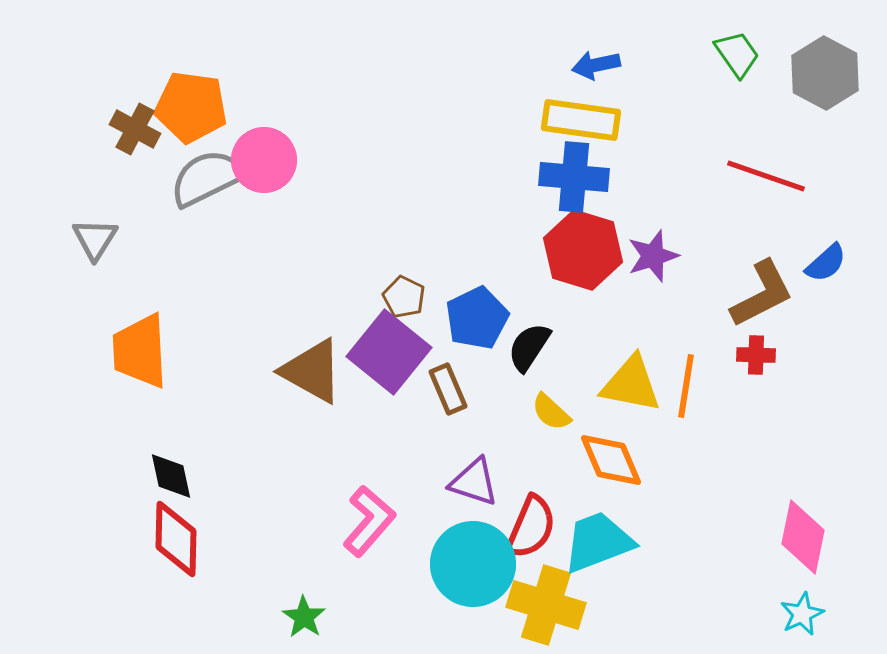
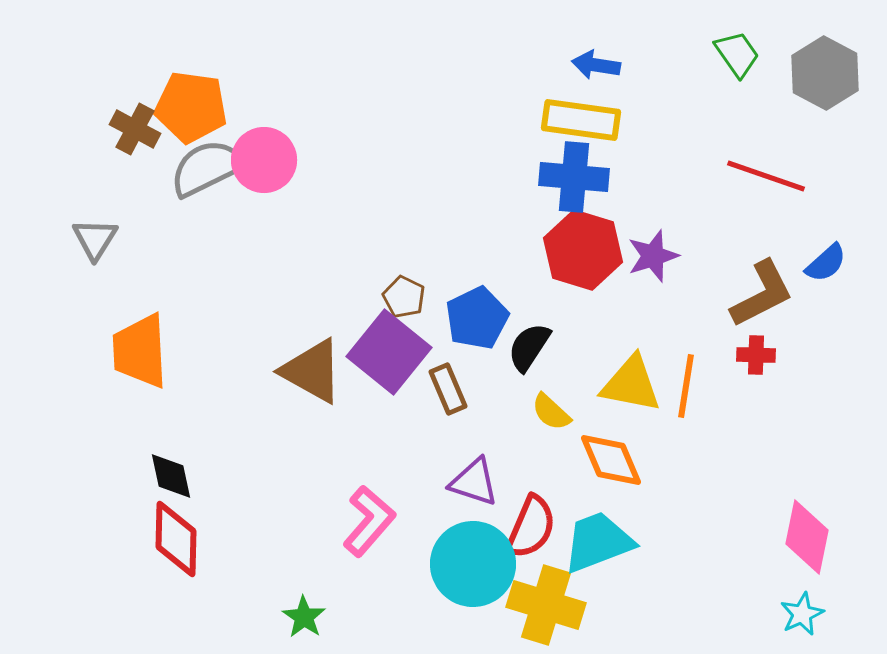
blue arrow: rotated 21 degrees clockwise
gray semicircle: moved 10 px up
pink diamond: moved 4 px right
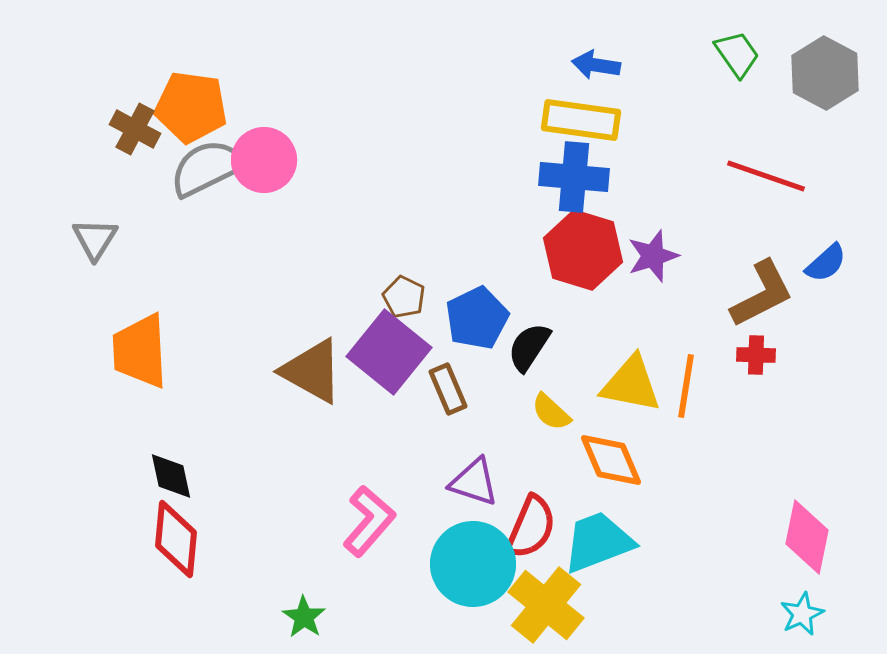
red diamond: rotated 4 degrees clockwise
yellow cross: rotated 22 degrees clockwise
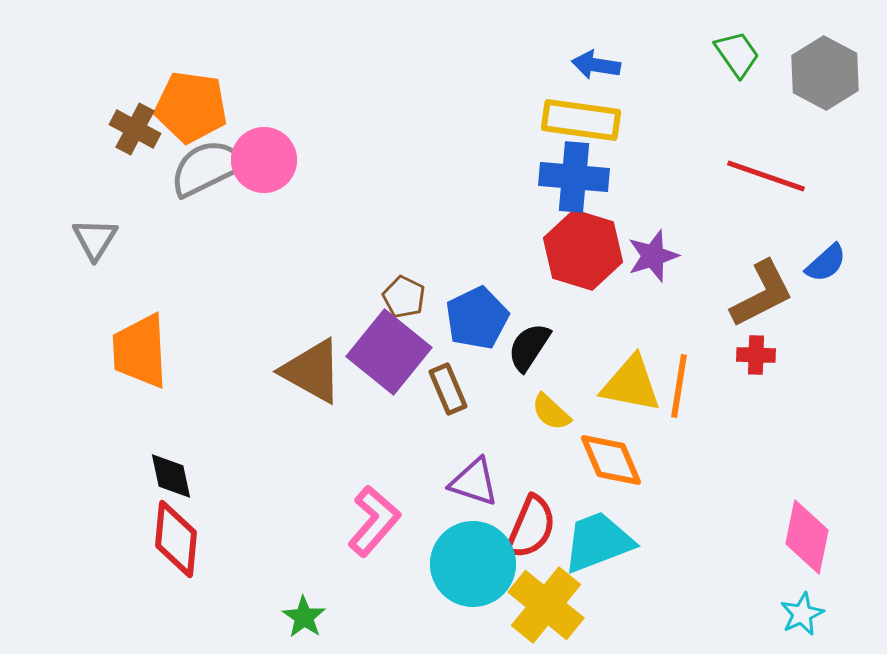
orange line: moved 7 px left
pink L-shape: moved 5 px right
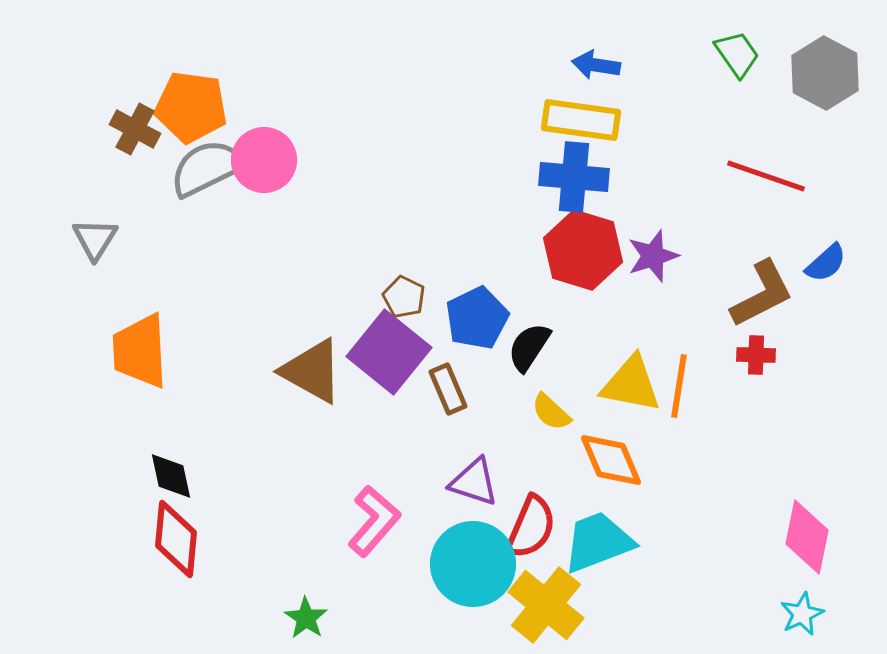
green star: moved 2 px right, 1 px down
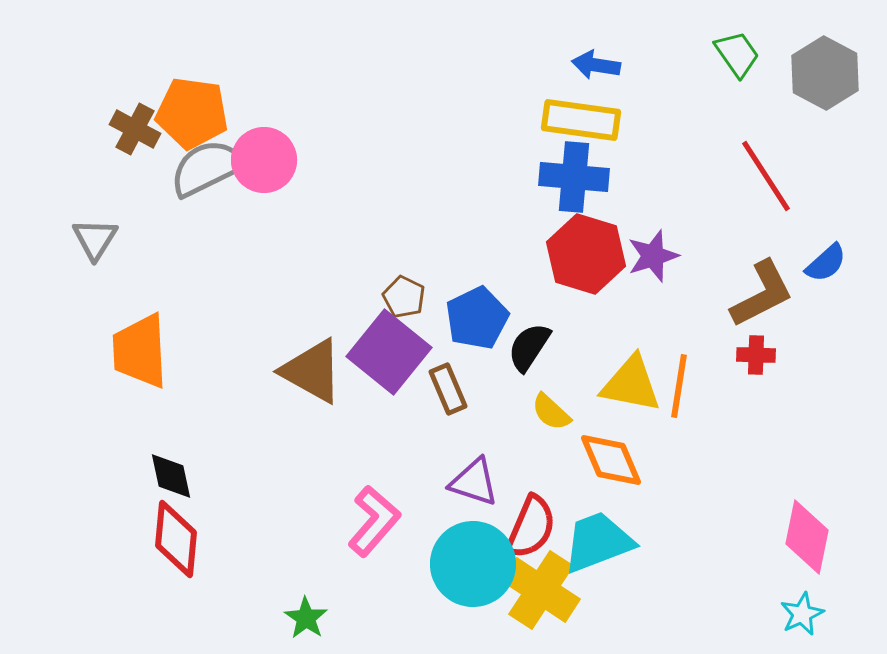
orange pentagon: moved 1 px right, 6 px down
red line: rotated 38 degrees clockwise
red hexagon: moved 3 px right, 4 px down
yellow cross: moved 5 px left, 15 px up; rotated 6 degrees counterclockwise
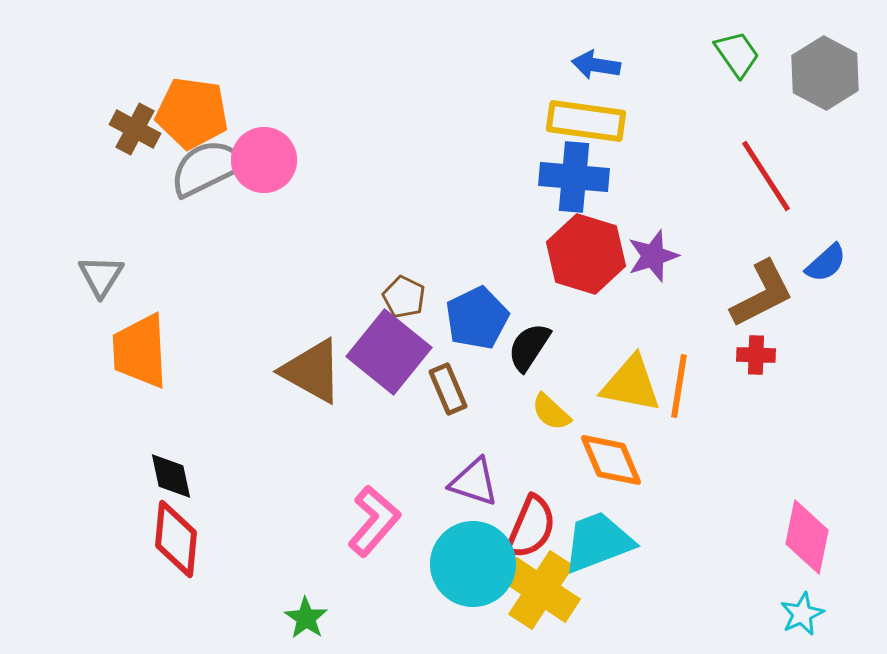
yellow rectangle: moved 5 px right, 1 px down
gray triangle: moved 6 px right, 37 px down
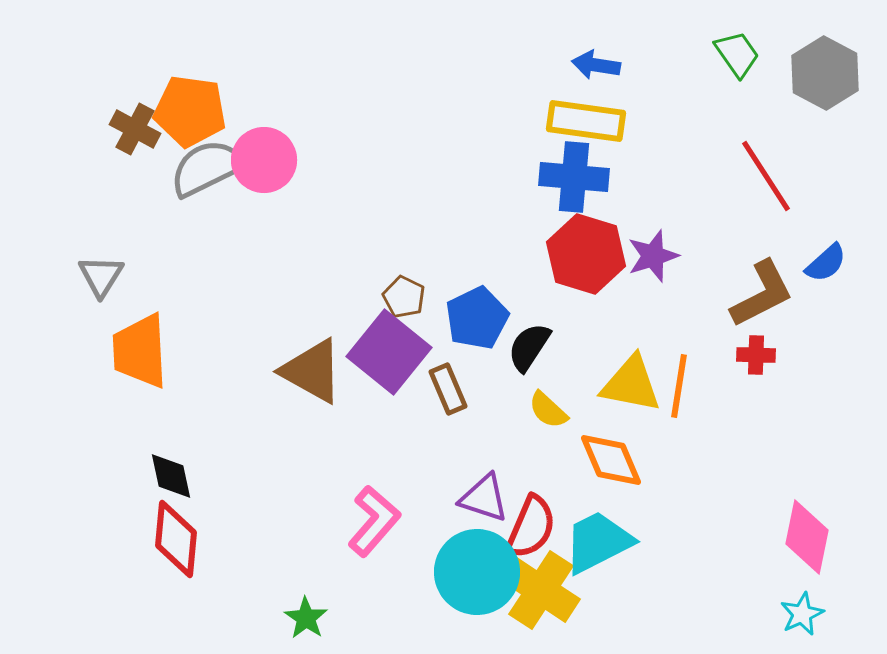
orange pentagon: moved 2 px left, 2 px up
yellow semicircle: moved 3 px left, 2 px up
purple triangle: moved 10 px right, 16 px down
cyan trapezoid: rotated 6 degrees counterclockwise
cyan circle: moved 4 px right, 8 px down
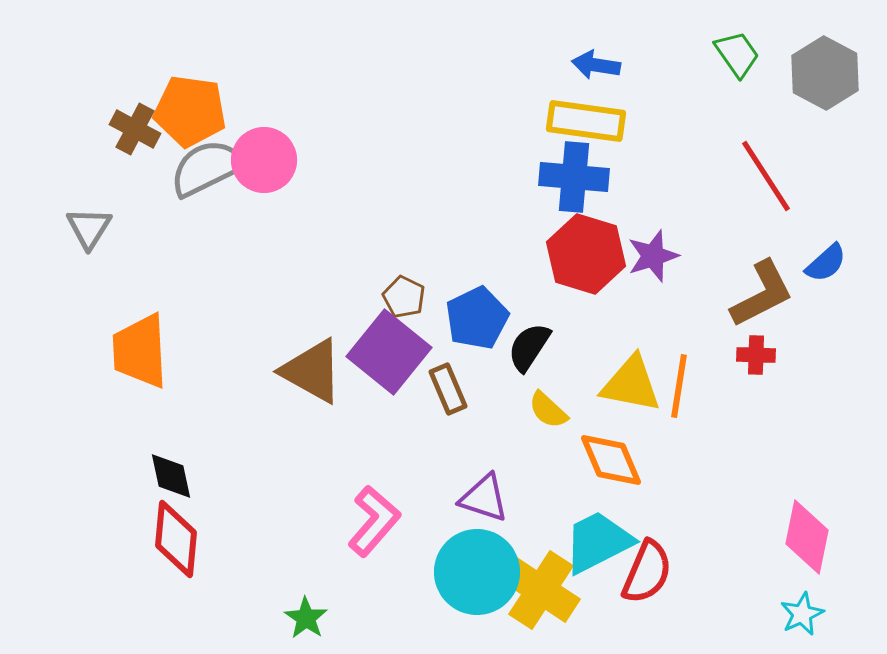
gray triangle: moved 12 px left, 48 px up
red semicircle: moved 116 px right, 45 px down
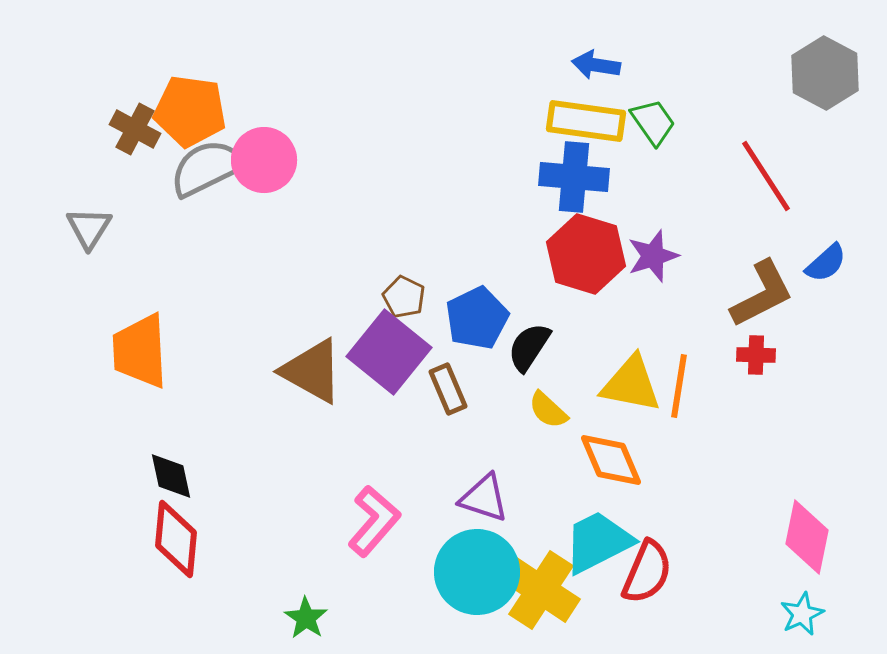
green trapezoid: moved 84 px left, 68 px down
